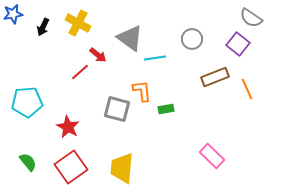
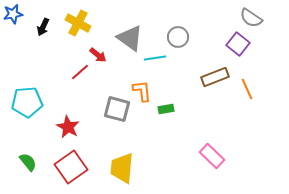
gray circle: moved 14 px left, 2 px up
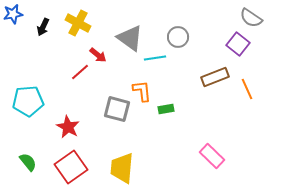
cyan pentagon: moved 1 px right, 1 px up
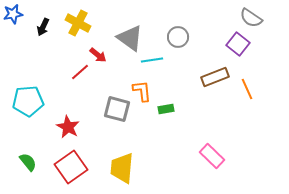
cyan line: moved 3 px left, 2 px down
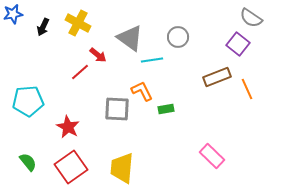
brown rectangle: moved 2 px right
orange L-shape: rotated 20 degrees counterclockwise
gray square: rotated 12 degrees counterclockwise
